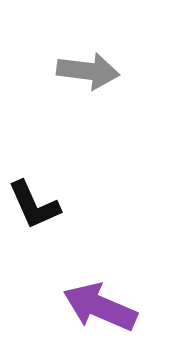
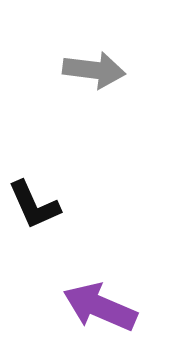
gray arrow: moved 6 px right, 1 px up
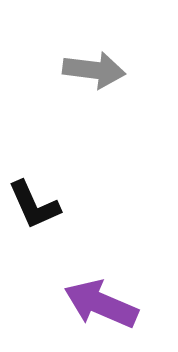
purple arrow: moved 1 px right, 3 px up
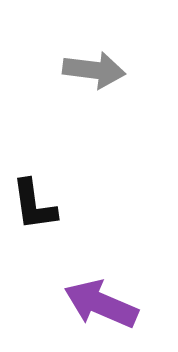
black L-shape: rotated 16 degrees clockwise
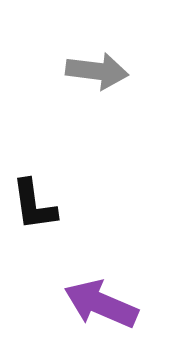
gray arrow: moved 3 px right, 1 px down
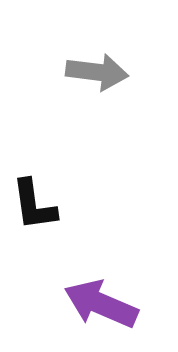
gray arrow: moved 1 px down
